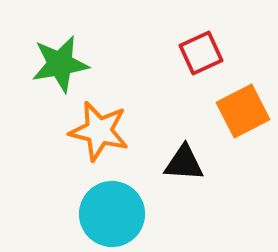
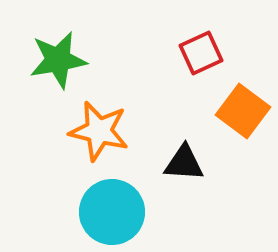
green star: moved 2 px left, 4 px up
orange square: rotated 26 degrees counterclockwise
cyan circle: moved 2 px up
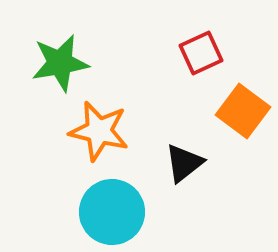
green star: moved 2 px right, 3 px down
black triangle: rotated 42 degrees counterclockwise
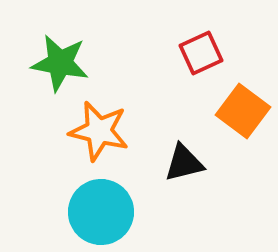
green star: rotated 20 degrees clockwise
black triangle: rotated 24 degrees clockwise
cyan circle: moved 11 px left
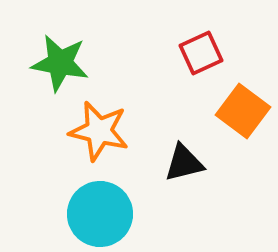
cyan circle: moved 1 px left, 2 px down
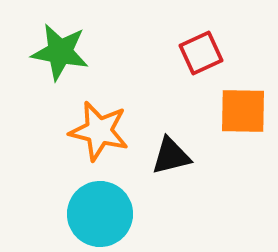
green star: moved 11 px up
orange square: rotated 36 degrees counterclockwise
black triangle: moved 13 px left, 7 px up
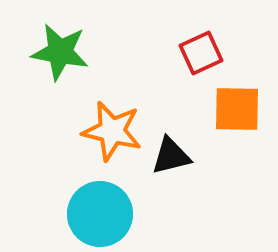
orange square: moved 6 px left, 2 px up
orange star: moved 13 px right
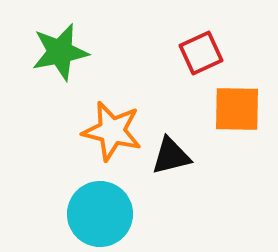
green star: rotated 22 degrees counterclockwise
